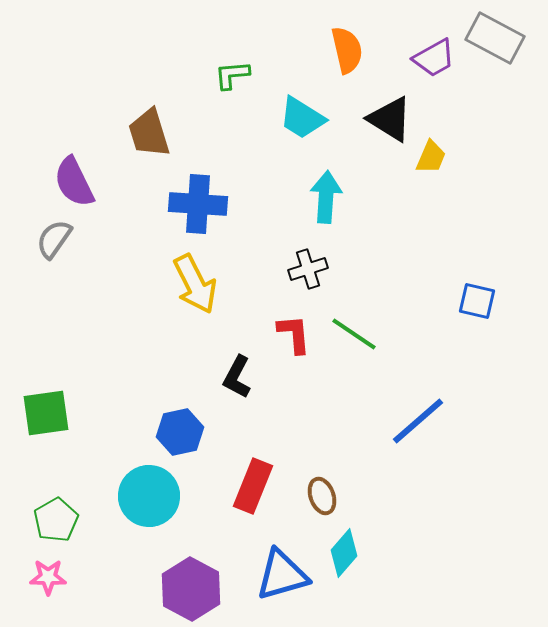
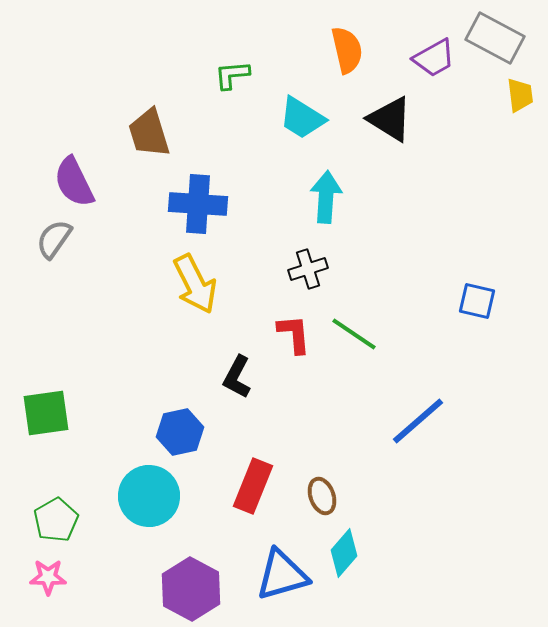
yellow trapezoid: moved 89 px right, 62 px up; rotated 30 degrees counterclockwise
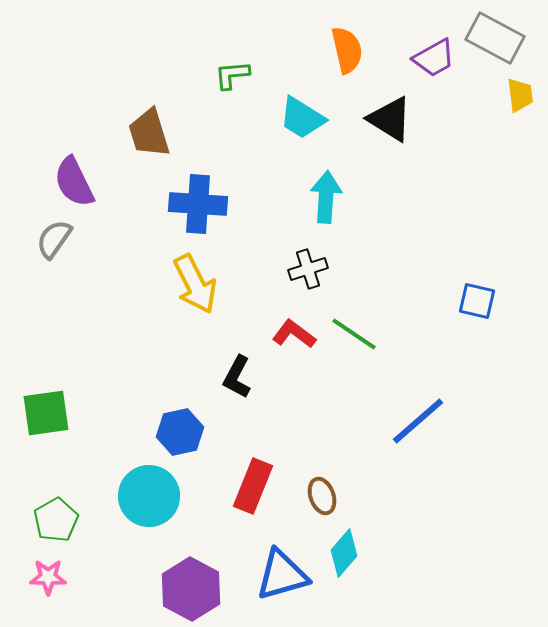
red L-shape: rotated 48 degrees counterclockwise
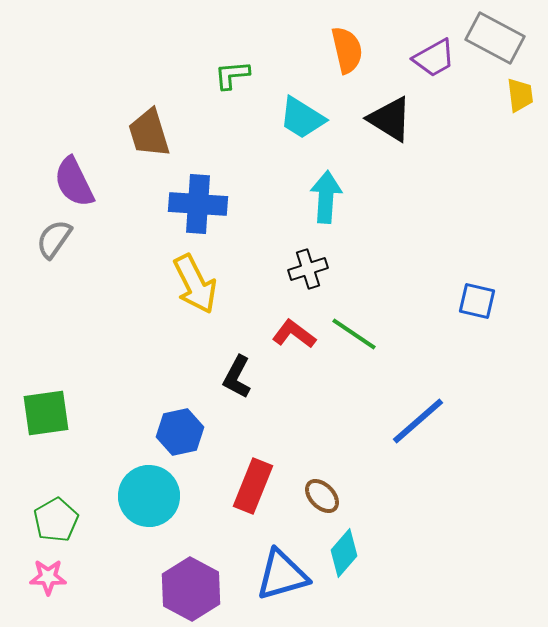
brown ellipse: rotated 24 degrees counterclockwise
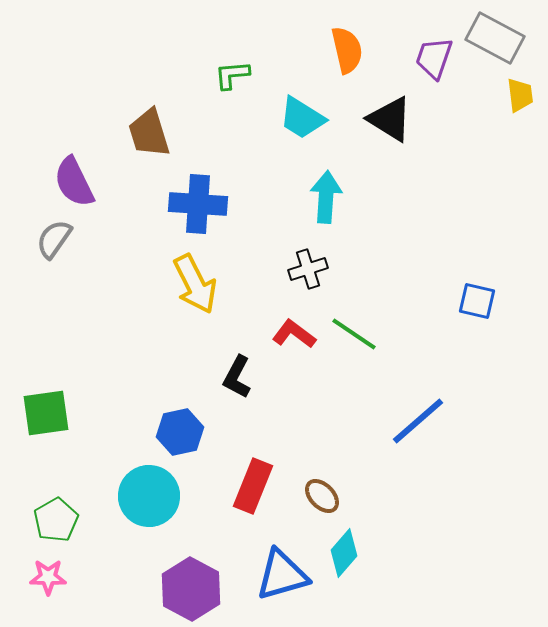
purple trapezoid: rotated 138 degrees clockwise
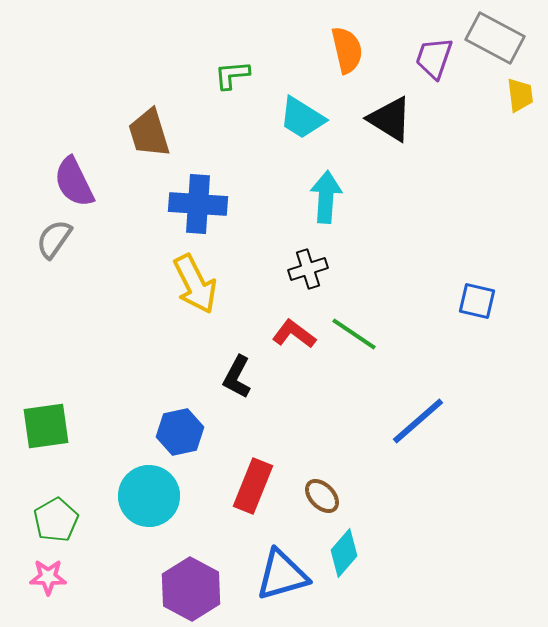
green square: moved 13 px down
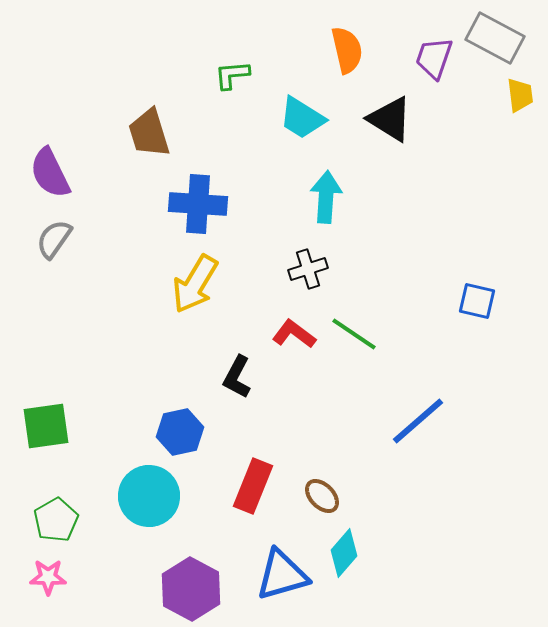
purple semicircle: moved 24 px left, 9 px up
yellow arrow: rotated 58 degrees clockwise
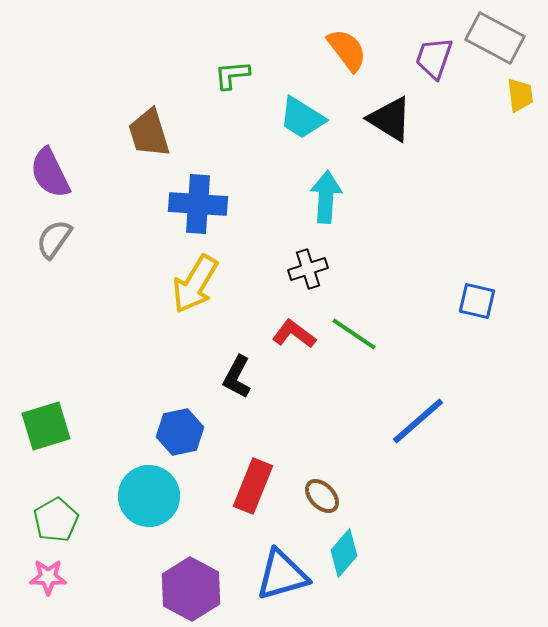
orange semicircle: rotated 24 degrees counterclockwise
green square: rotated 9 degrees counterclockwise
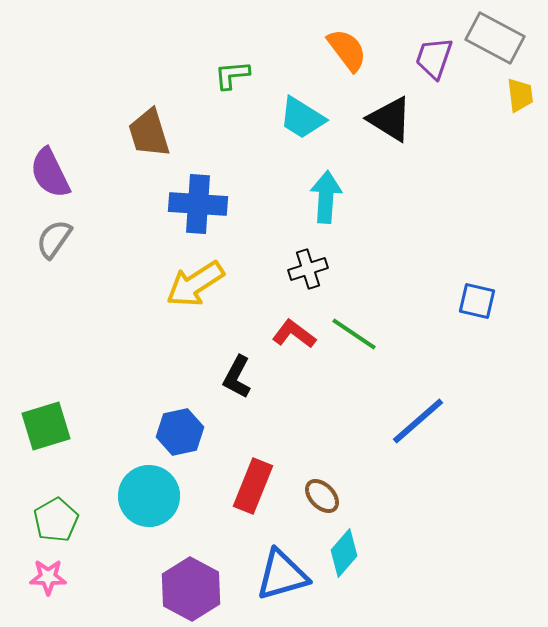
yellow arrow: rotated 26 degrees clockwise
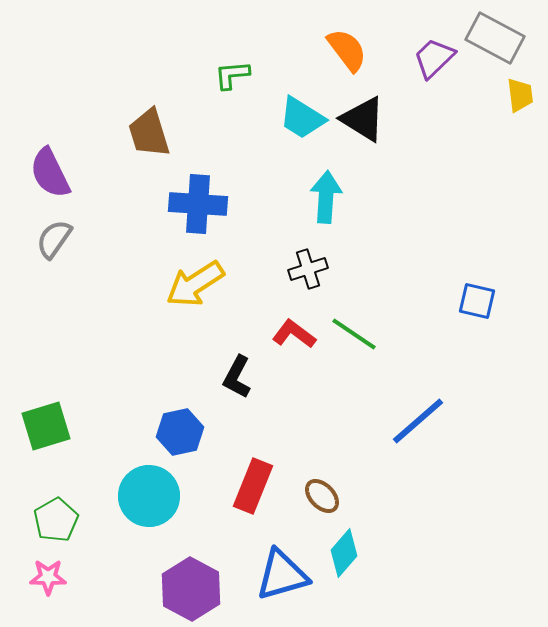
purple trapezoid: rotated 27 degrees clockwise
black triangle: moved 27 px left
